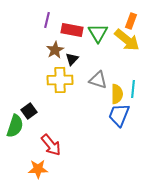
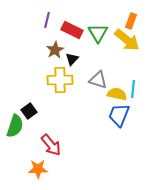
red rectangle: rotated 15 degrees clockwise
yellow semicircle: rotated 78 degrees counterclockwise
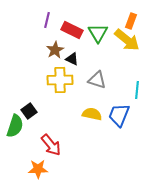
black triangle: rotated 48 degrees counterclockwise
gray triangle: moved 1 px left
cyan line: moved 4 px right, 1 px down
yellow semicircle: moved 25 px left, 20 px down
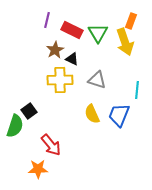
yellow arrow: moved 2 px left, 2 px down; rotated 32 degrees clockwise
yellow semicircle: rotated 126 degrees counterclockwise
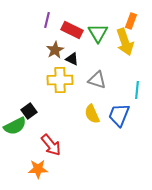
green semicircle: rotated 45 degrees clockwise
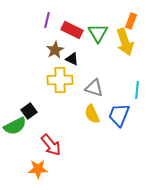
gray triangle: moved 3 px left, 8 px down
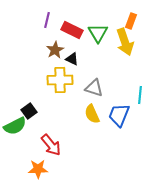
cyan line: moved 3 px right, 5 px down
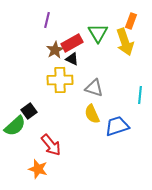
red rectangle: moved 13 px down; rotated 55 degrees counterclockwise
blue trapezoid: moved 2 px left, 11 px down; rotated 50 degrees clockwise
green semicircle: rotated 15 degrees counterclockwise
orange star: rotated 18 degrees clockwise
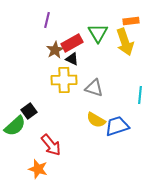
orange rectangle: rotated 63 degrees clockwise
yellow cross: moved 4 px right
yellow semicircle: moved 4 px right, 6 px down; rotated 36 degrees counterclockwise
